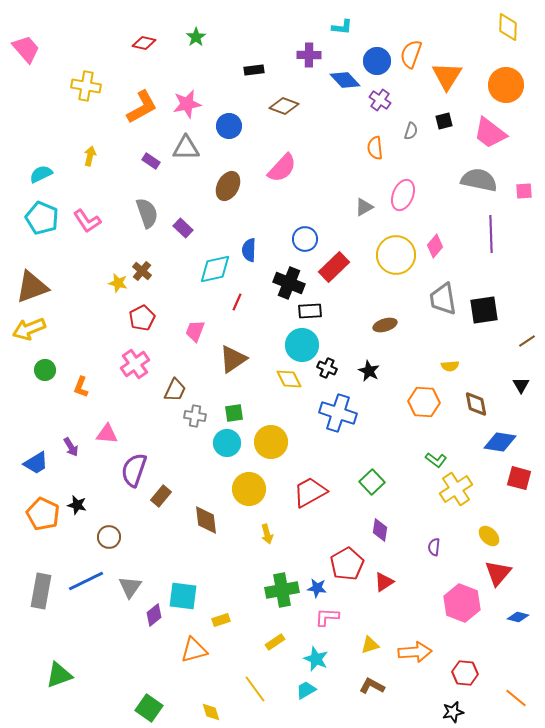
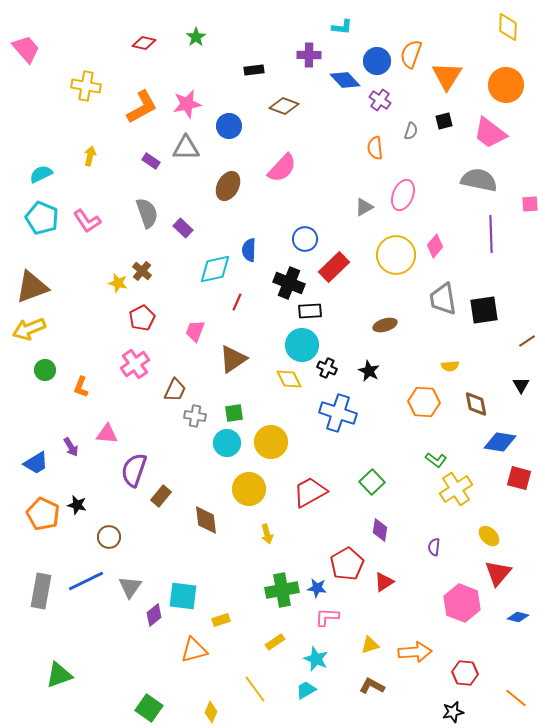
pink square at (524, 191): moved 6 px right, 13 px down
yellow diamond at (211, 712): rotated 40 degrees clockwise
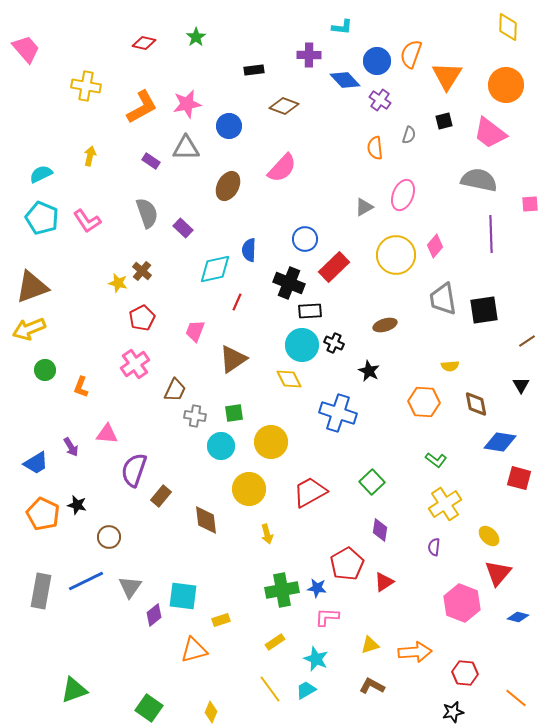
gray semicircle at (411, 131): moved 2 px left, 4 px down
black cross at (327, 368): moved 7 px right, 25 px up
cyan circle at (227, 443): moved 6 px left, 3 px down
yellow cross at (456, 489): moved 11 px left, 15 px down
green triangle at (59, 675): moved 15 px right, 15 px down
yellow line at (255, 689): moved 15 px right
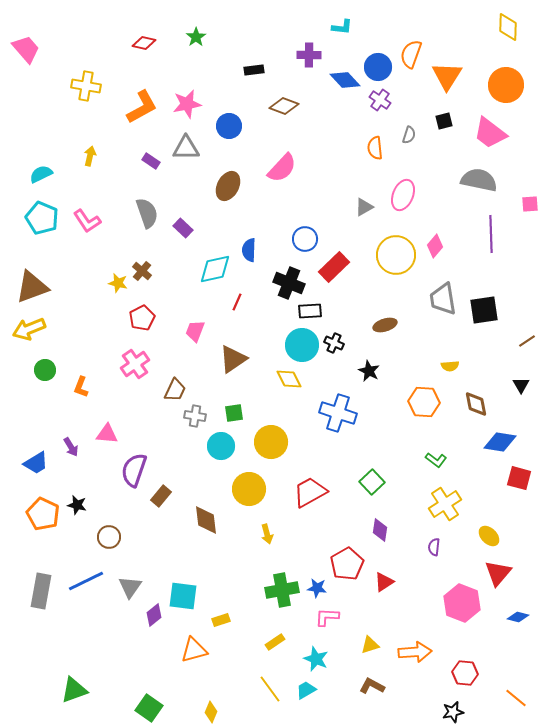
blue circle at (377, 61): moved 1 px right, 6 px down
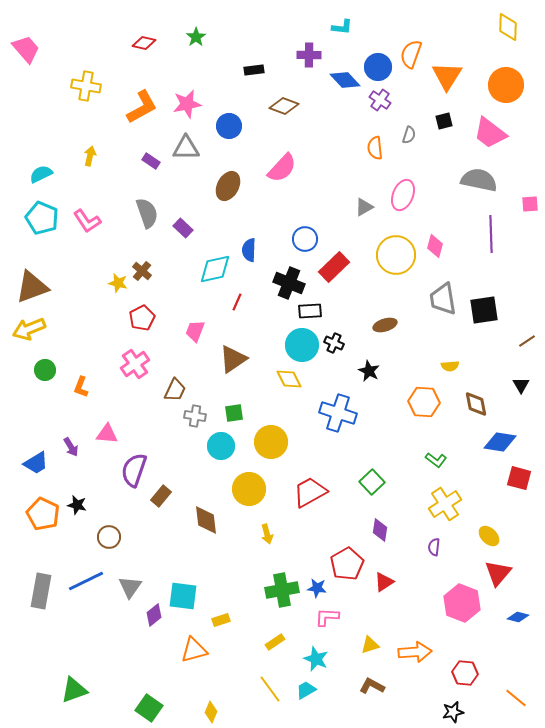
pink diamond at (435, 246): rotated 25 degrees counterclockwise
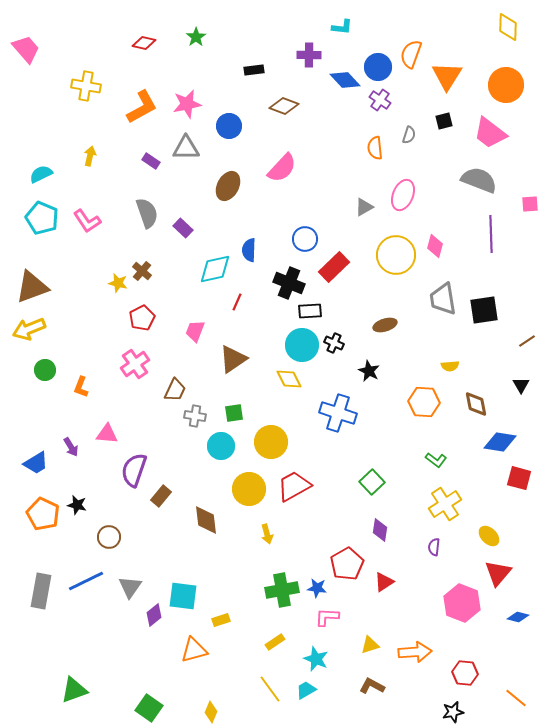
gray semicircle at (479, 180): rotated 9 degrees clockwise
red trapezoid at (310, 492): moved 16 px left, 6 px up
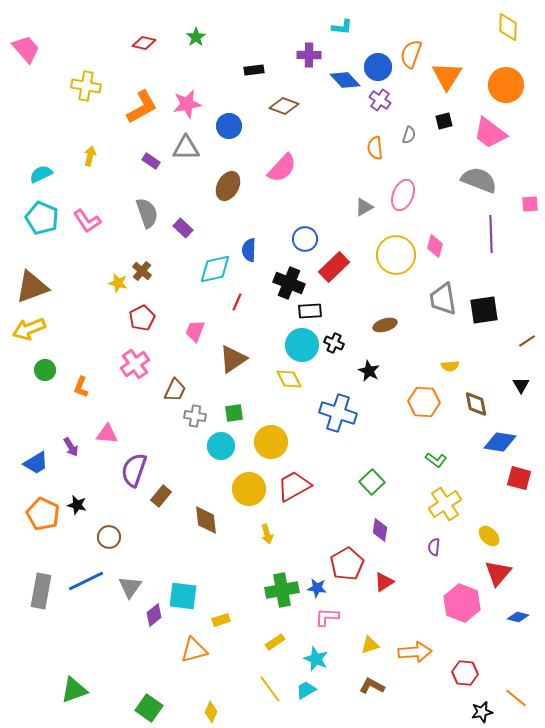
black star at (453, 712): moved 29 px right
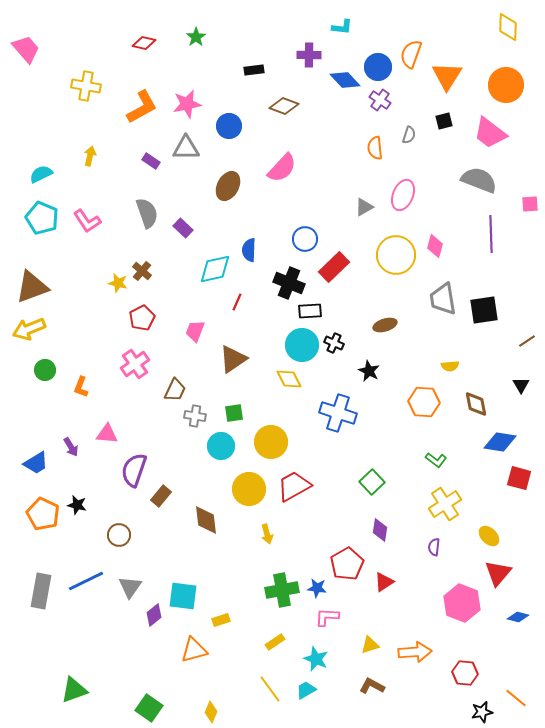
brown circle at (109, 537): moved 10 px right, 2 px up
